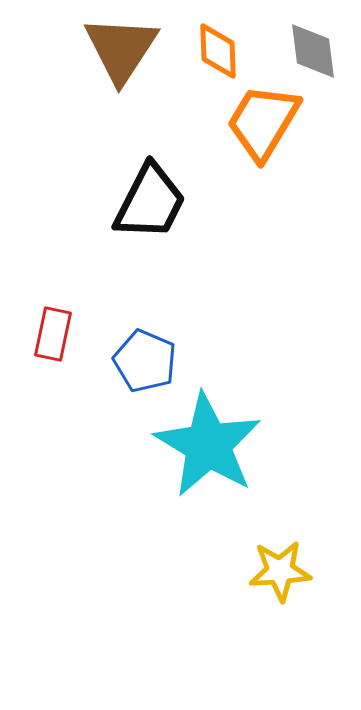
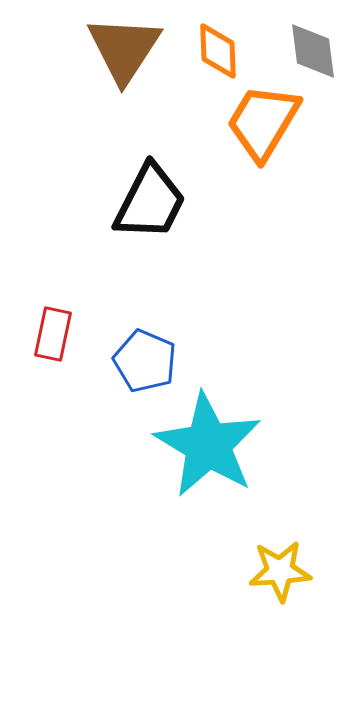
brown triangle: moved 3 px right
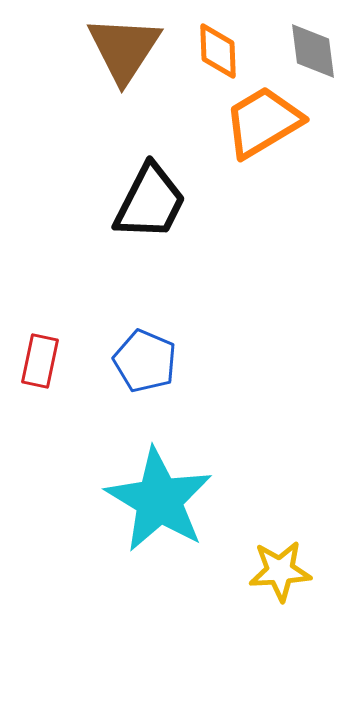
orange trapezoid: rotated 28 degrees clockwise
red rectangle: moved 13 px left, 27 px down
cyan star: moved 49 px left, 55 px down
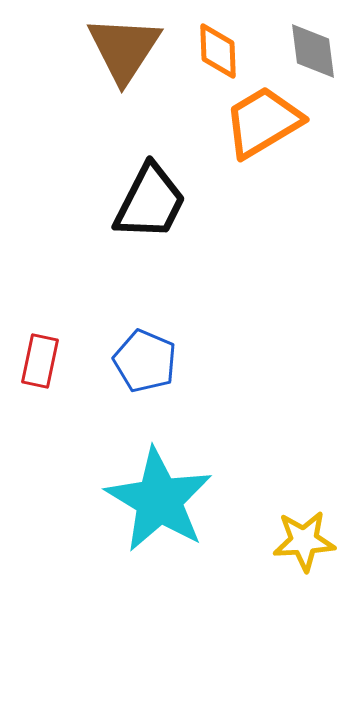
yellow star: moved 24 px right, 30 px up
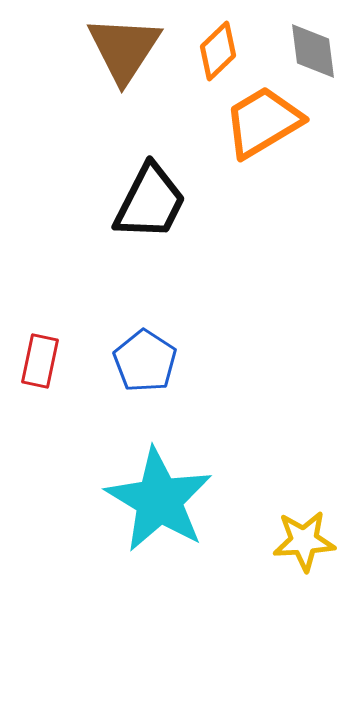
orange diamond: rotated 48 degrees clockwise
blue pentagon: rotated 10 degrees clockwise
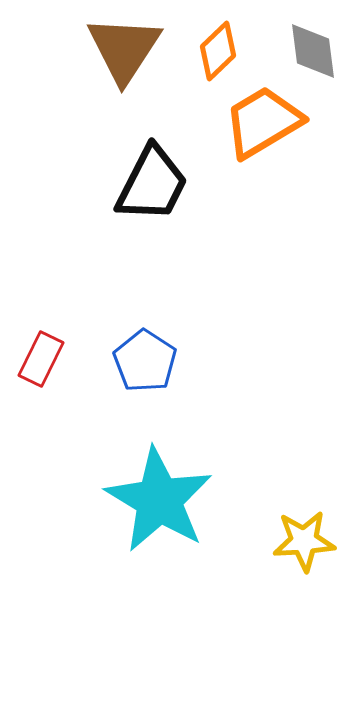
black trapezoid: moved 2 px right, 18 px up
red rectangle: moved 1 px right, 2 px up; rotated 14 degrees clockwise
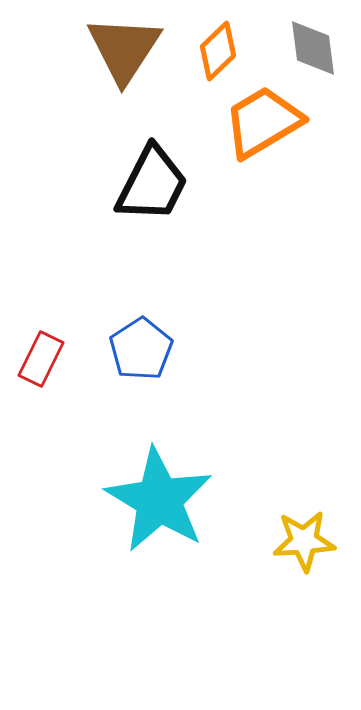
gray diamond: moved 3 px up
blue pentagon: moved 4 px left, 12 px up; rotated 6 degrees clockwise
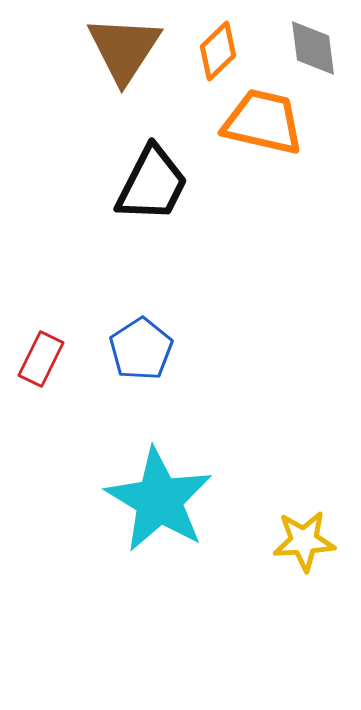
orange trapezoid: rotated 44 degrees clockwise
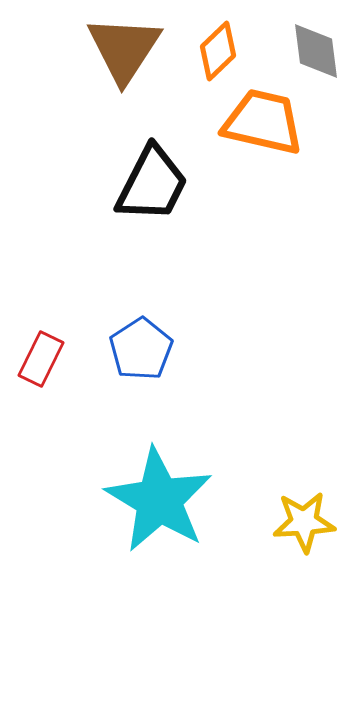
gray diamond: moved 3 px right, 3 px down
yellow star: moved 19 px up
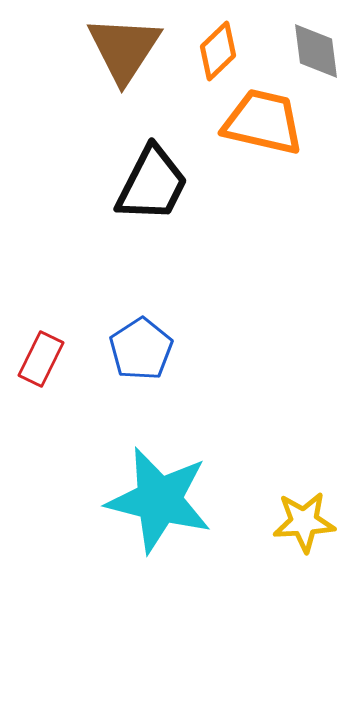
cyan star: rotated 17 degrees counterclockwise
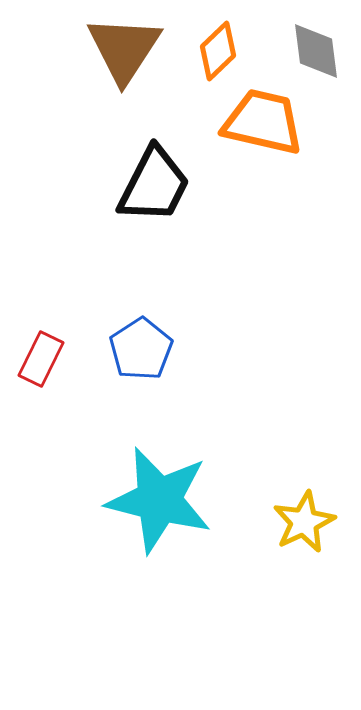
black trapezoid: moved 2 px right, 1 px down
yellow star: rotated 22 degrees counterclockwise
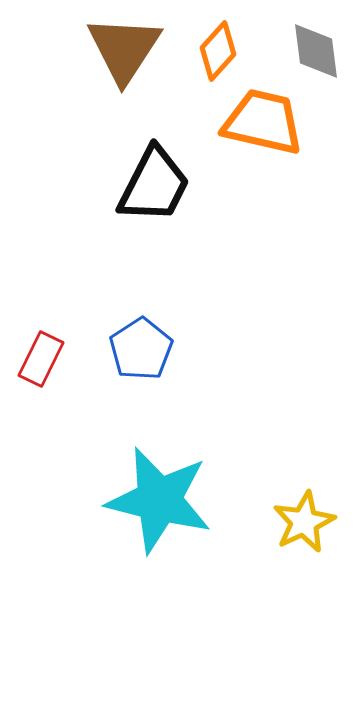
orange diamond: rotated 4 degrees counterclockwise
